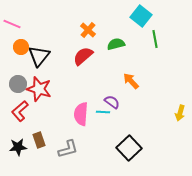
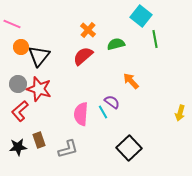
cyan line: rotated 56 degrees clockwise
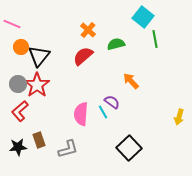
cyan square: moved 2 px right, 1 px down
red star: moved 2 px left, 4 px up; rotated 20 degrees clockwise
yellow arrow: moved 1 px left, 4 px down
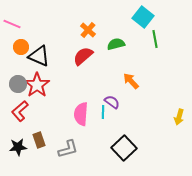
black triangle: rotated 45 degrees counterclockwise
cyan line: rotated 32 degrees clockwise
black square: moved 5 px left
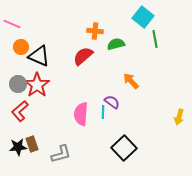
orange cross: moved 7 px right, 1 px down; rotated 35 degrees counterclockwise
brown rectangle: moved 7 px left, 4 px down
gray L-shape: moved 7 px left, 5 px down
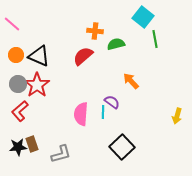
pink line: rotated 18 degrees clockwise
orange circle: moved 5 px left, 8 px down
yellow arrow: moved 2 px left, 1 px up
black square: moved 2 px left, 1 px up
